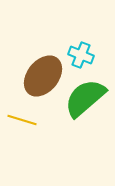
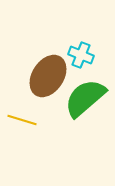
brown ellipse: moved 5 px right; rotated 6 degrees counterclockwise
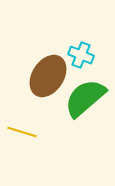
yellow line: moved 12 px down
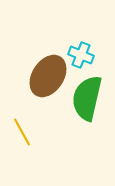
green semicircle: moved 2 px right; rotated 36 degrees counterclockwise
yellow line: rotated 44 degrees clockwise
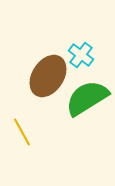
cyan cross: rotated 15 degrees clockwise
green semicircle: rotated 45 degrees clockwise
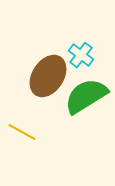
green semicircle: moved 1 px left, 2 px up
yellow line: rotated 32 degrees counterclockwise
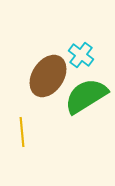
yellow line: rotated 56 degrees clockwise
